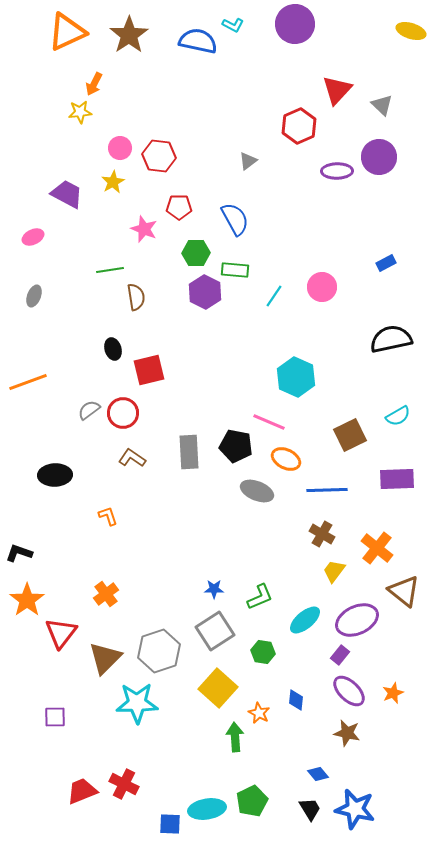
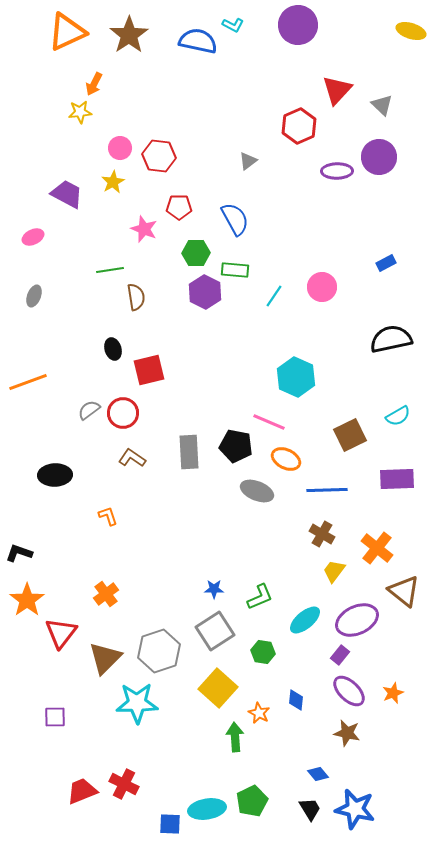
purple circle at (295, 24): moved 3 px right, 1 px down
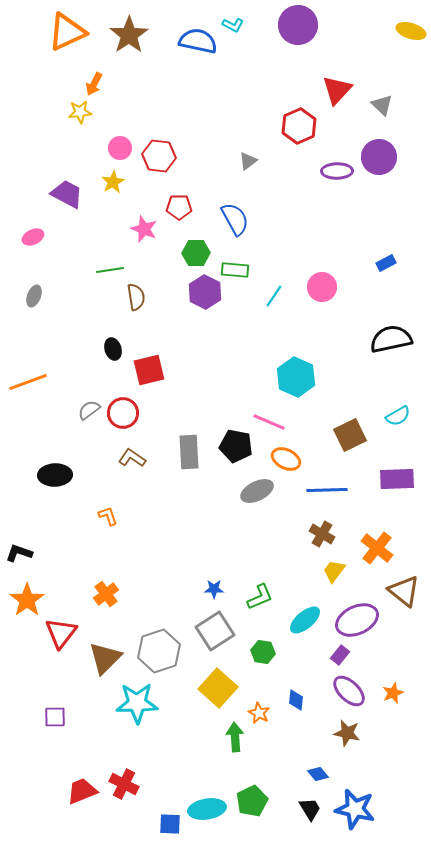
gray ellipse at (257, 491): rotated 48 degrees counterclockwise
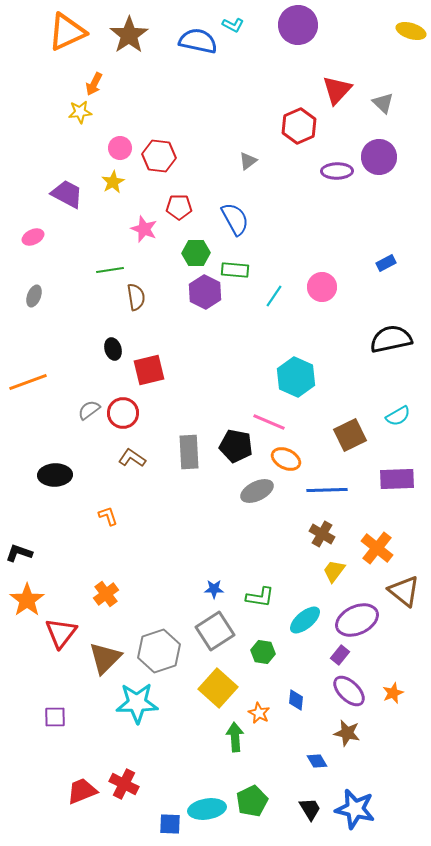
gray triangle at (382, 105): moved 1 px right, 2 px up
green L-shape at (260, 597): rotated 32 degrees clockwise
blue diamond at (318, 774): moved 1 px left, 13 px up; rotated 10 degrees clockwise
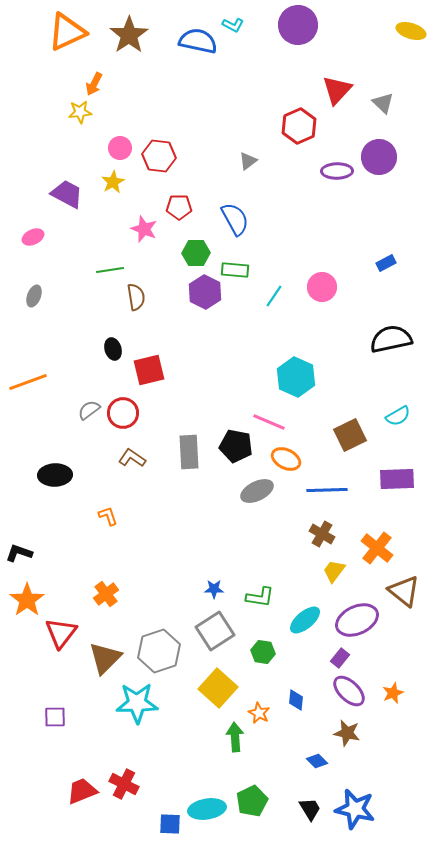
purple rectangle at (340, 655): moved 3 px down
blue diamond at (317, 761): rotated 15 degrees counterclockwise
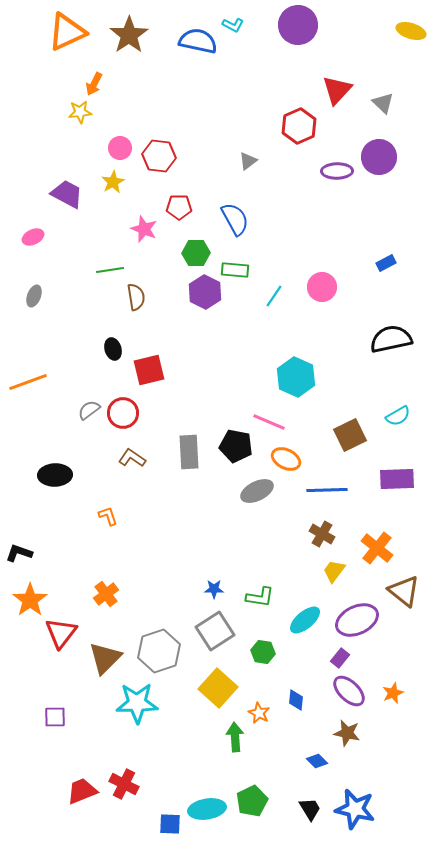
orange star at (27, 600): moved 3 px right
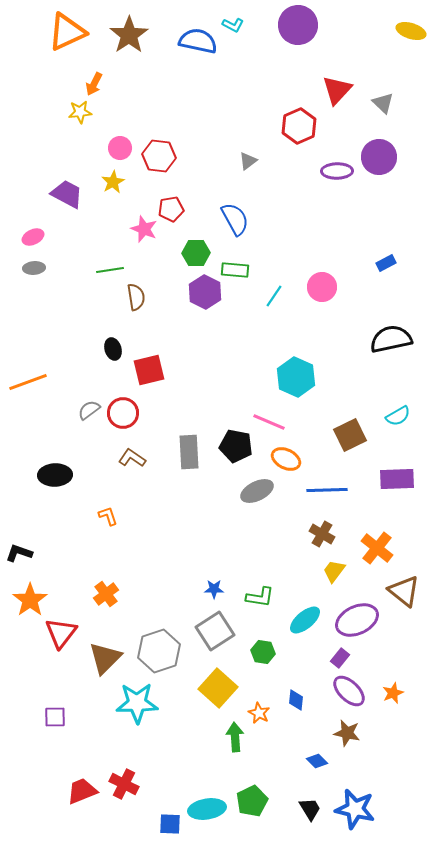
red pentagon at (179, 207): moved 8 px left, 2 px down; rotated 10 degrees counterclockwise
gray ellipse at (34, 296): moved 28 px up; rotated 65 degrees clockwise
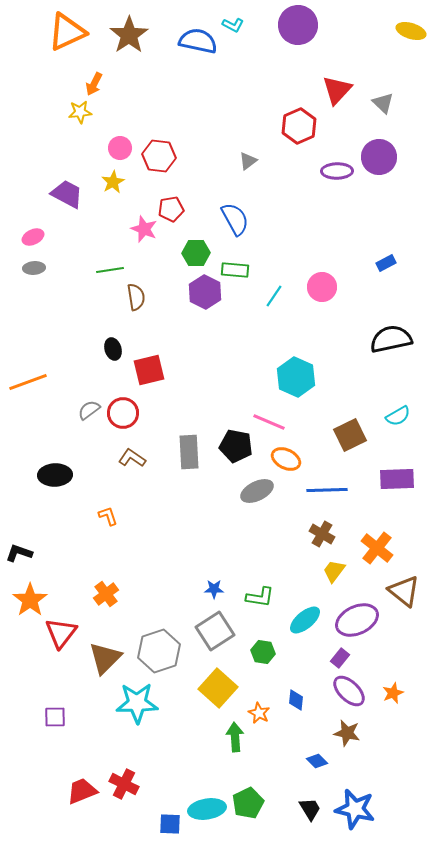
green pentagon at (252, 801): moved 4 px left, 2 px down
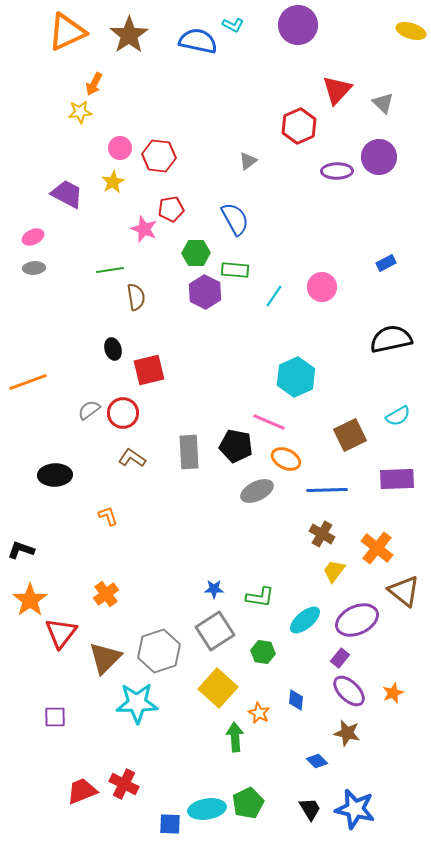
cyan hexagon at (296, 377): rotated 12 degrees clockwise
black L-shape at (19, 553): moved 2 px right, 3 px up
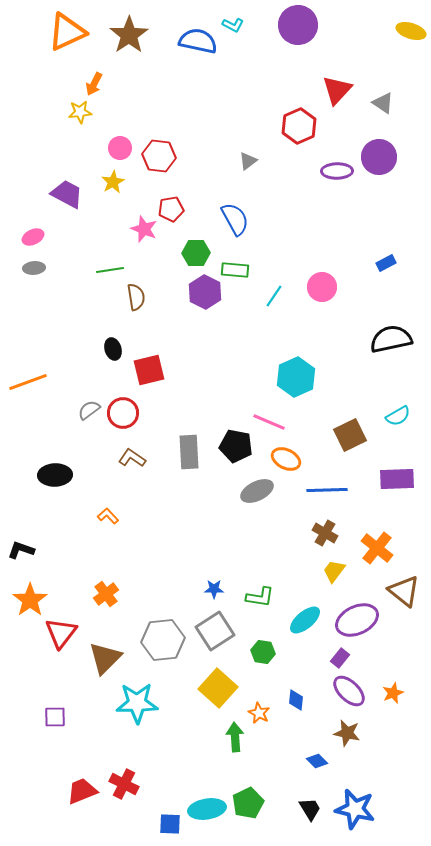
gray triangle at (383, 103): rotated 10 degrees counterclockwise
orange L-shape at (108, 516): rotated 25 degrees counterclockwise
brown cross at (322, 534): moved 3 px right, 1 px up
gray hexagon at (159, 651): moved 4 px right, 11 px up; rotated 12 degrees clockwise
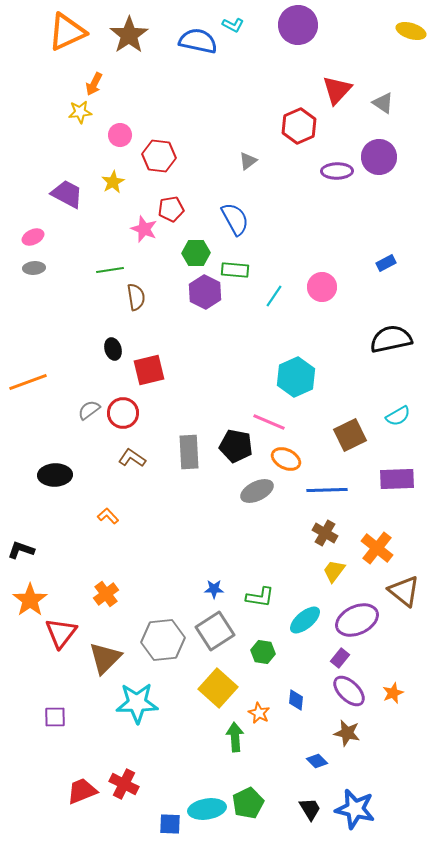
pink circle at (120, 148): moved 13 px up
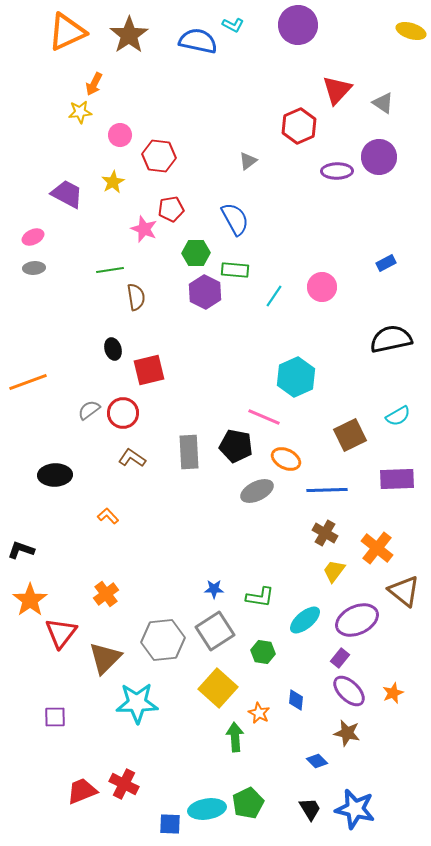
pink line at (269, 422): moved 5 px left, 5 px up
